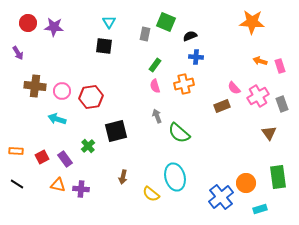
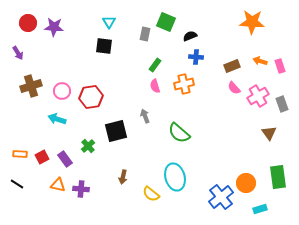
brown cross at (35, 86): moved 4 px left; rotated 25 degrees counterclockwise
brown rectangle at (222, 106): moved 10 px right, 40 px up
gray arrow at (157, 116): moved 12 px left
orange rectangle at (16, 151): moved 4 px right, 3 px down
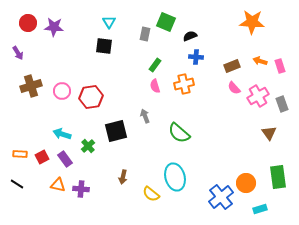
cyan arrow at (57, 119): moved 5 px right, 15 px down
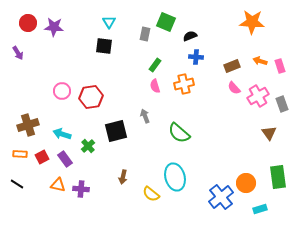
brown cross at (31, 86): moved 3 px left, 39 px down
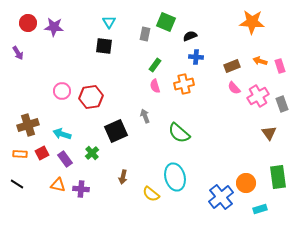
black square at (116, 131): rotated 10 degrees counterclockwise
green cross at (88, 146): moved 4 px right, 7 px down
red square at (42, 157): moved 4 px up
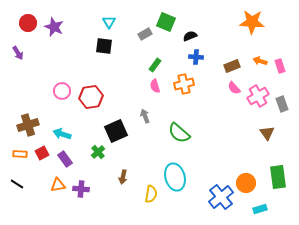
purple star at (54, 27): rotated 18 degrees clockwise
gray rectangle at (145, 34): rotated 48 degrees clockwise
brown triangle at (269, 133): moved 2 px left
green cross at (92, 153): moved 6 px right, 1 px up
orange triangle at (58, 185): rotated 21 degrees counterclockwise
yellow semicircle at (151, 194): rotated 120 degrees counterclockwise
